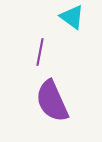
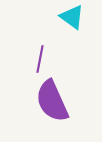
purple line: moved 7 px down
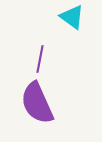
purple semicircle: moved 15 px left, 2 px down
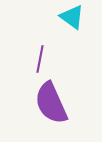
purple semicircle: moved 14 px right
